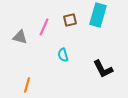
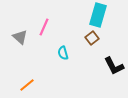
brown square: moved 22 px right, 18 px down; rotated 24 degrees counterclockwise
gray triangle: rotated 28 degrees clockwise
cyan semicircle: moved 2 px up
black L-shape: moved 11 px right, 3 px up
orange line: rotated 35 degrees clockwise
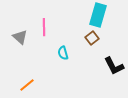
pink line: rotated 24 degrees counterclockwise
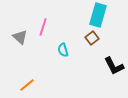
pink line: moved 1 px left; rotated 18 degrees clockwise
cyan semicircle: moved 3 px up
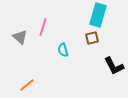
brown square: rotated 24 degrees clockwise
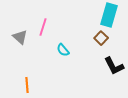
cyan rectangle: moved 11 px right
brown square: moved 9 px right; rotated 32 degrees counterclockwise
cyan semicircle: rotated 24 degrees counterclockwise
orange line: rotated 56 degrees counterclockwise
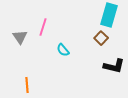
gray triangle: rotated 14 degrees clockwise
black L-shape: rotated 50 degrees counterclockwise
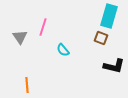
cyan rectangle: moved 1 px down
brown square: rotated 24 degrees counterclockwise
